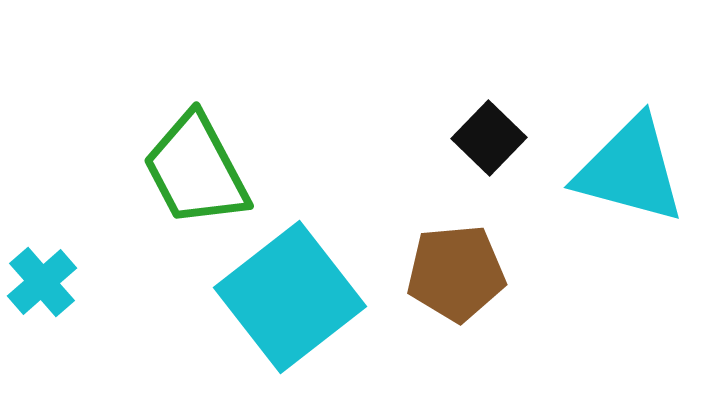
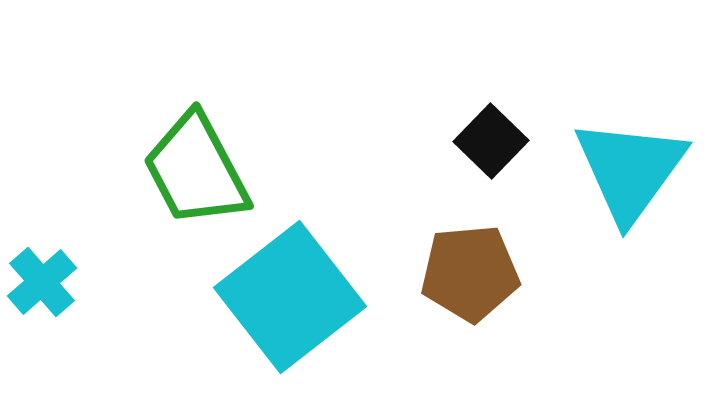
black square: moved 2 px right, 3 px down
cyan triangle: rotated 51 degrees clockwise
brown pentagon: moved 14 px right
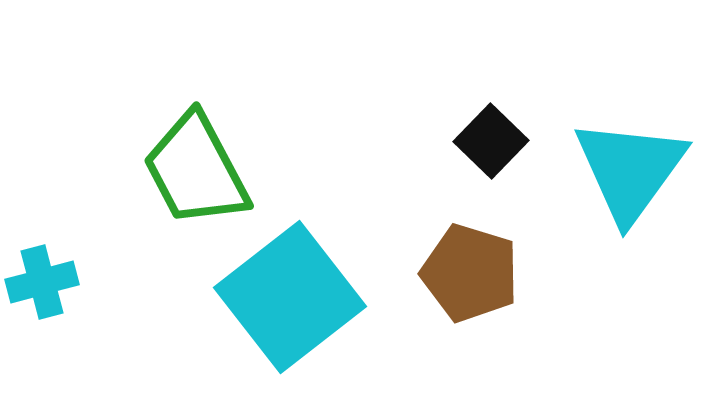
brown pentagon: rotated 22 degrees clockwise
cyan cross: rotated 26 degrees clockwise
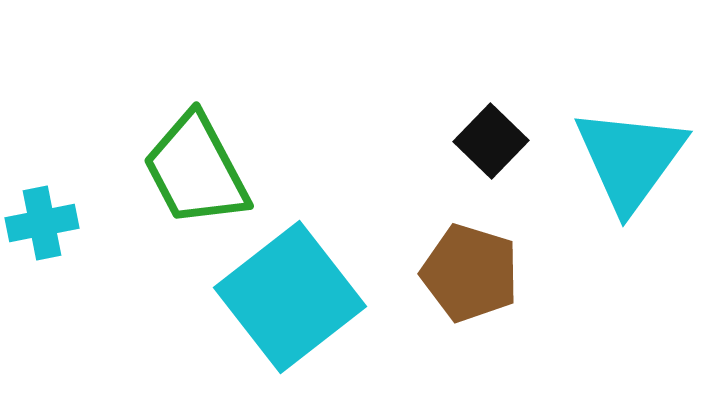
cyan triangle: moved 11 px up
cyan cross: moved 59 px up; rotated 4 degrees clockwise
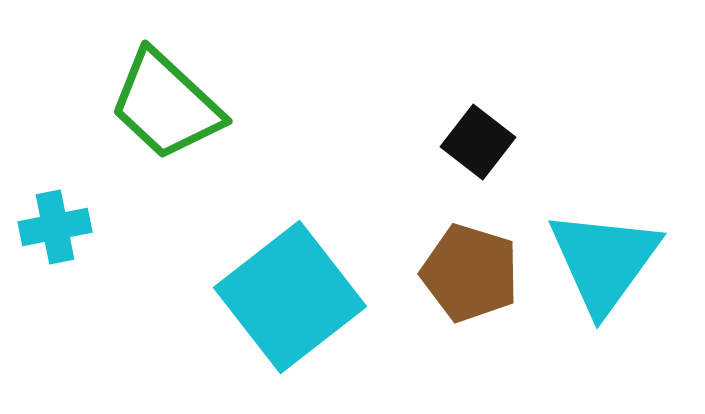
black square: moved 13 px left, 1 px down; rotated 6 degrees counterclockwise
cyan triangle: moved 26 px left, 102 px down
green trapezoid: moved 30 px left, 65 px up; rotated 19 degrees counterclockwise
cyan cross: moved 13 px right, 4 px down
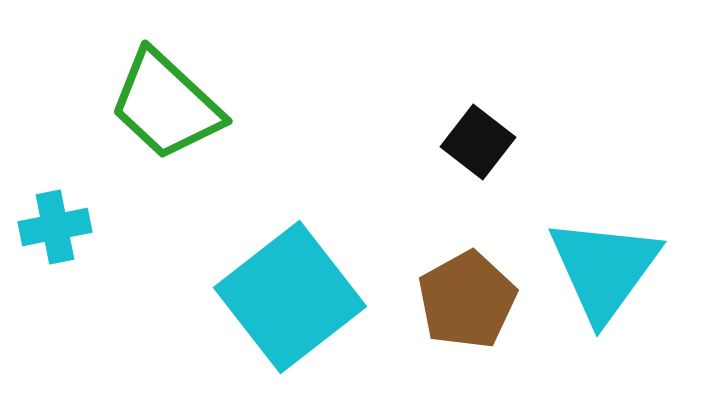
cyan triangle: moved 8 px down
brown pentagon: moved 3 px left, 27 px down; rotated 26 degrees clockwise
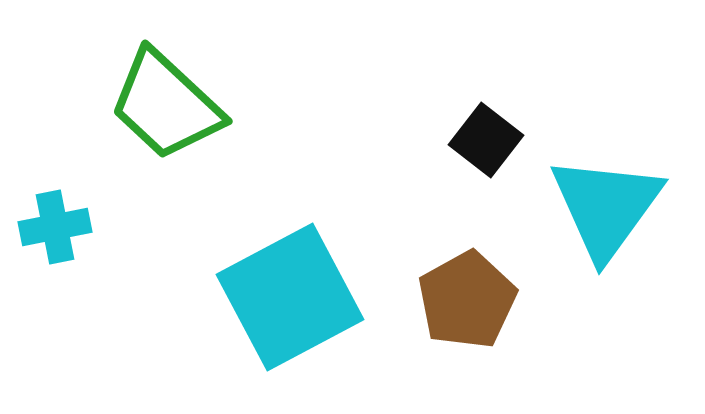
black square: moved 8 px right, 2 px up
cyan triangle: moved 2 px right, 62 px up
cyan square: rotated 10 degrees clockwise
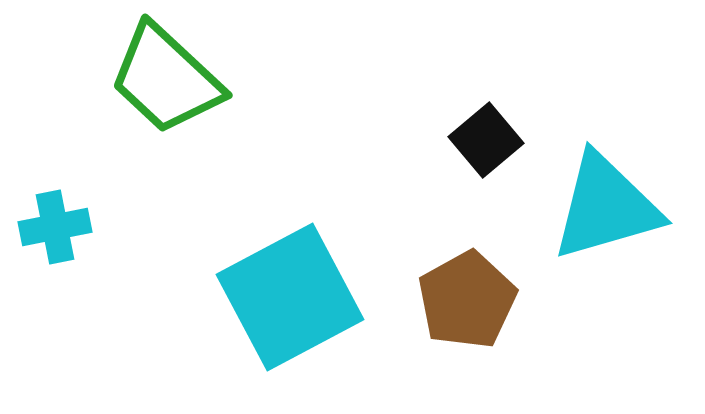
green trapezoid: moved 26 px up
black square: rotated 12 degrees clockwise
cyan triangle: rotated 38 degrees clockwise
